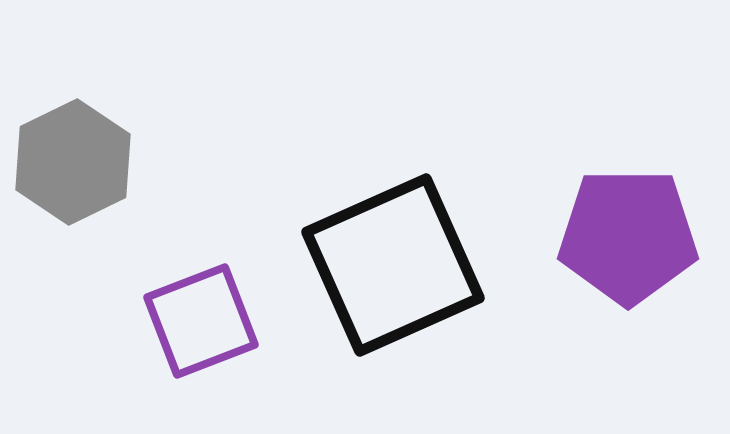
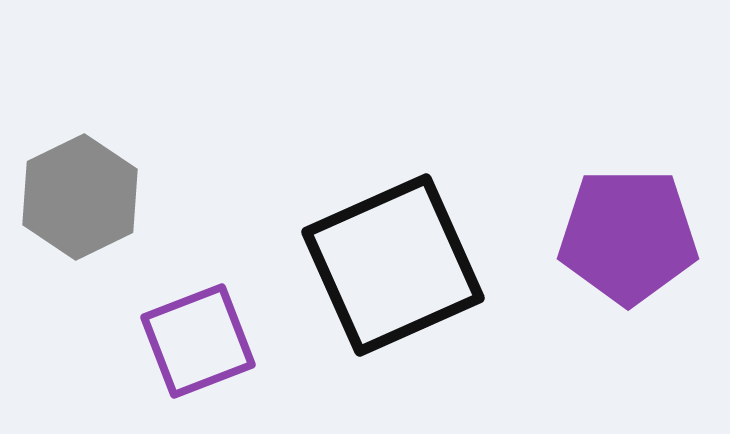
gray hexagon: moved 7 px right, 35 px down
purple square: moved 3 px left, 20 px down
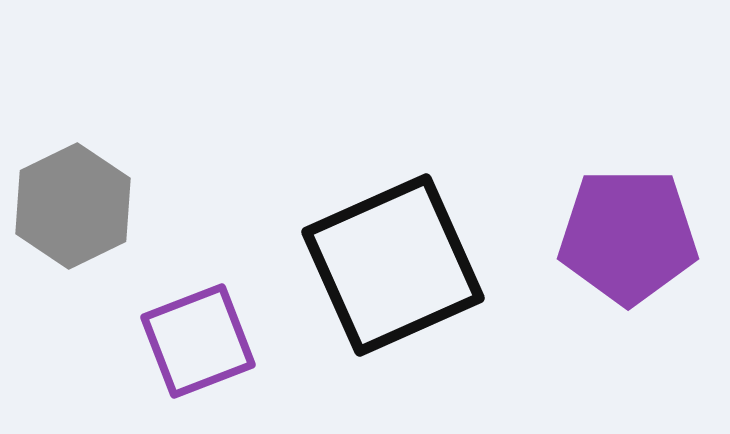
gray hexagon: moved 7 px left, 9 px down
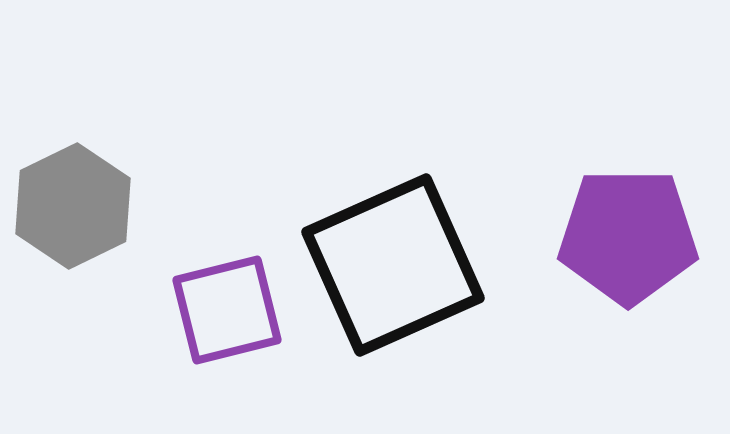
purple square: moved 29 px right, 31 px up; rotated 7 degrees clockwise
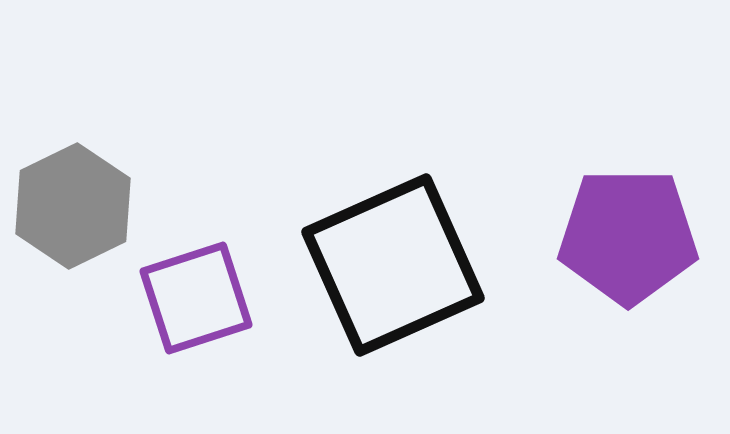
purple square: moved 31 px left, 12 px up; rotated 4 degrees counterclockwise
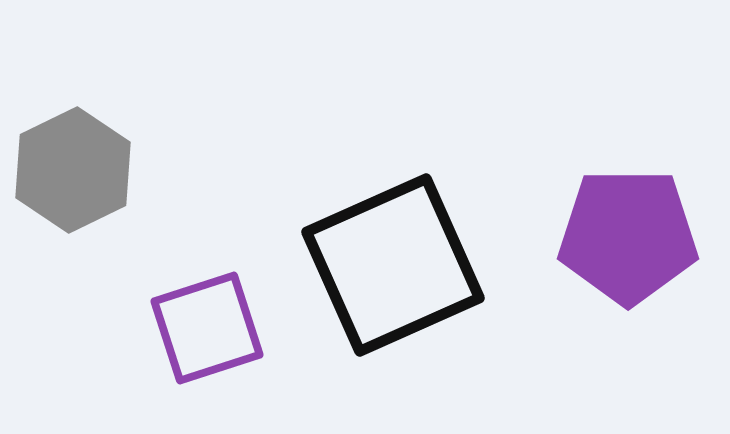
gray hexagon: moved 36 px up
purple square: moved 11 px right, 30 px down
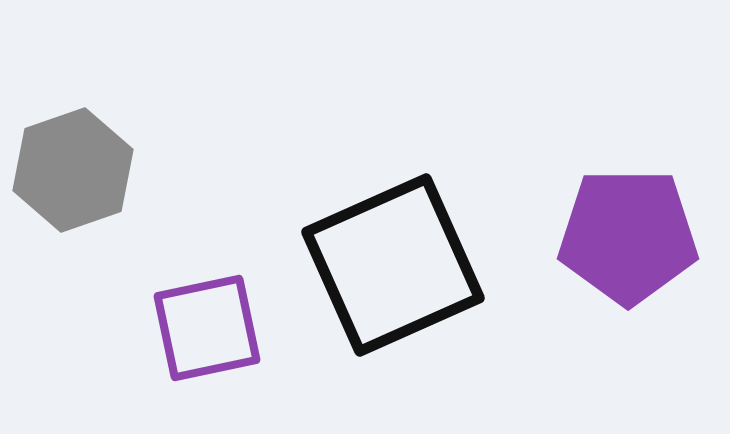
gray hexagon: rotated 7 degrees clockwise
purple square: rotated 6 degrees clockwise
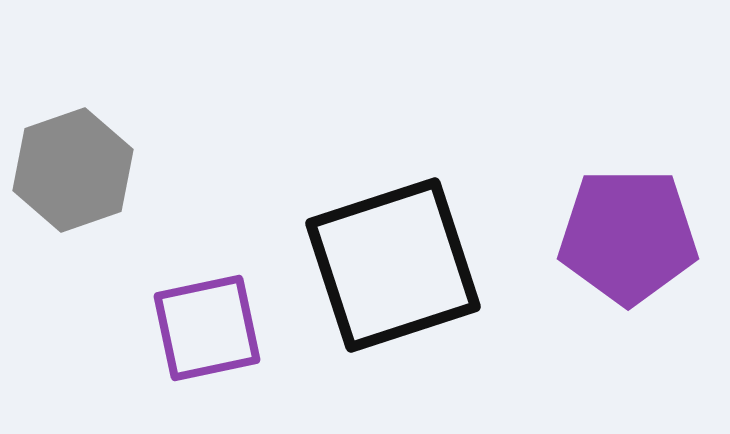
black square: rotated 6 degrees clockwise
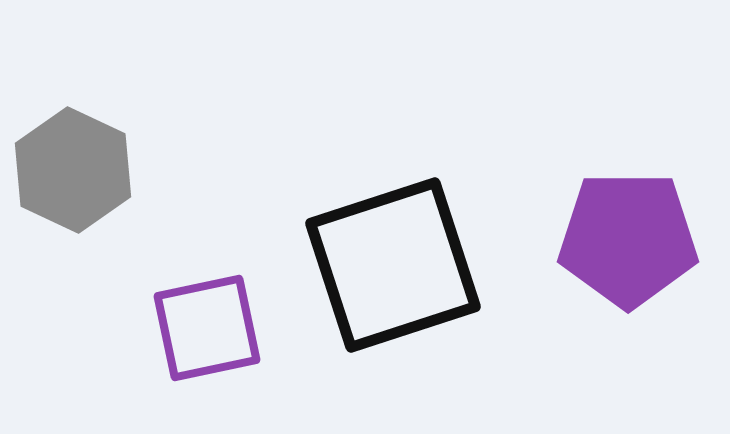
gray hexagon: rotated 16 degrees counterclockwise
purple pentagon: moved 3 px down
